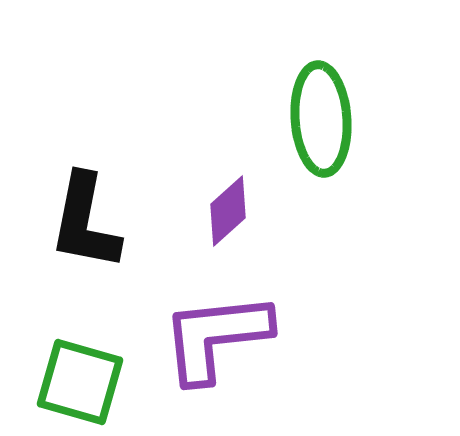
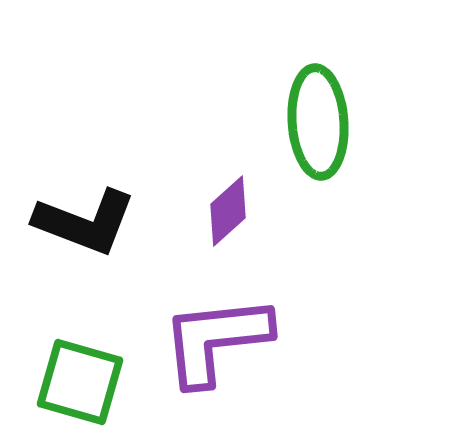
green ellipse: moved 3 px left, 3 px down
black L-shape: rotated 80 degrees counterclockwise
purple L-shape: moved 3 px down
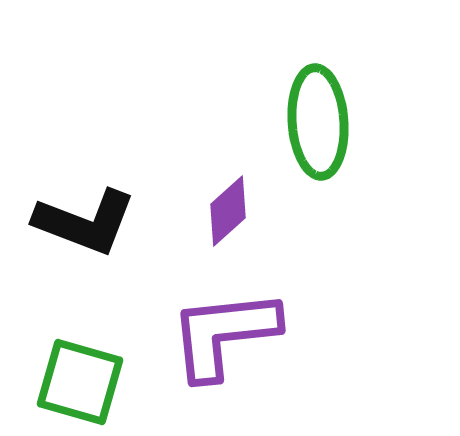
purple L-shape: moved 8 px right, 6 px up
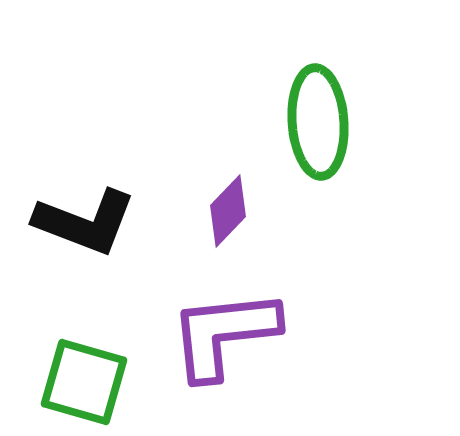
purple diamond: rotated 4 degrees counterclockwise
green square: moved 4 px right
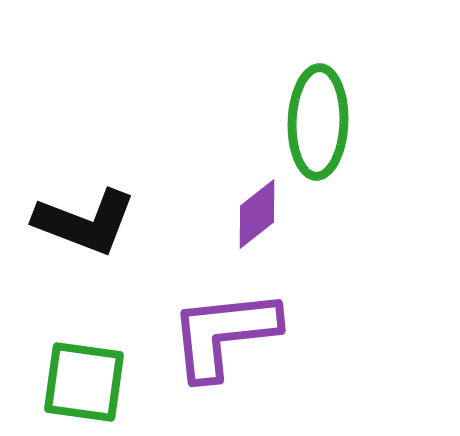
green ellipse: rotated 6 degrees clockwise
purple diamond: moved 29 px right, 3 px down; rotated 8 degrees clockwise
green square: rotated 8 degrees counterclockwise
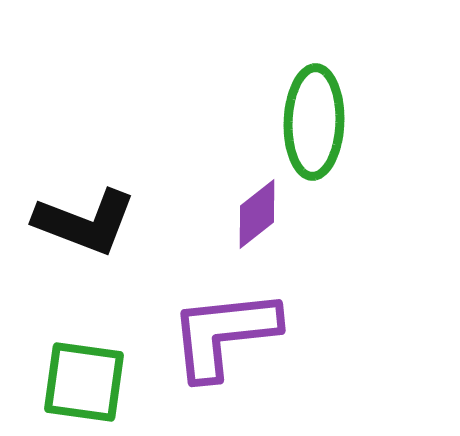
green ellipse: moved 4 px left
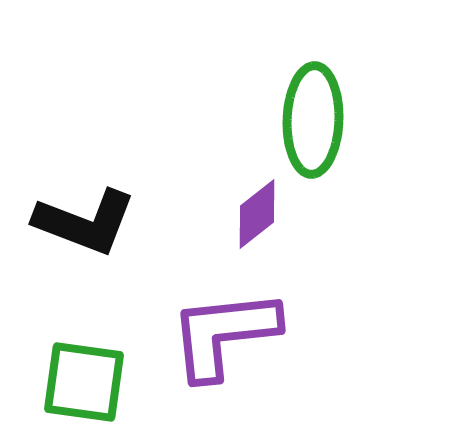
green ellipse: moved 1 px left, 2 px up
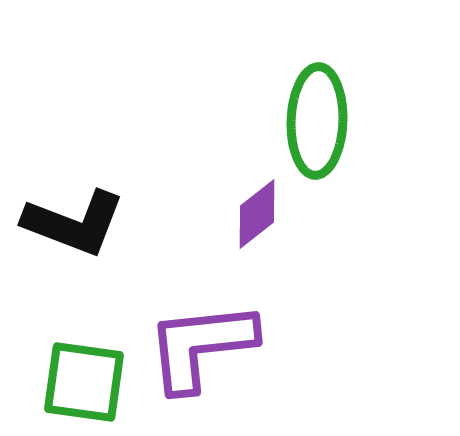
green ellipse: moved 4 px right, 1 px down
black L-shape: moved 11 px left, 1 px down
purple L-shape: moved 23 px left, 12 px down
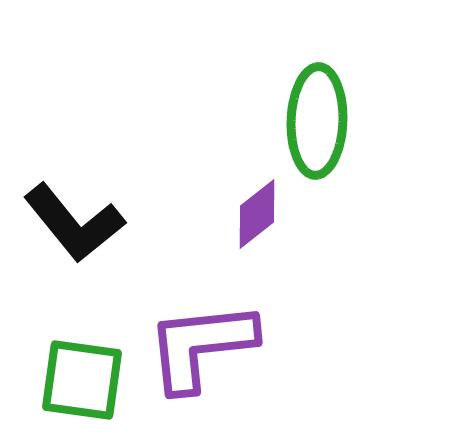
black L-shape: rotated 30 degrees clockwise
green square: moved 2 px left, 2 px up
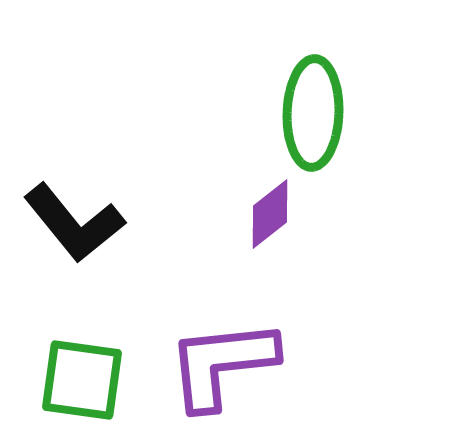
green ellipse: moved 4 px left, 8 px up
purple diamond: moved 13 px right
purple L-shape: moved 21 px right, 18 px down
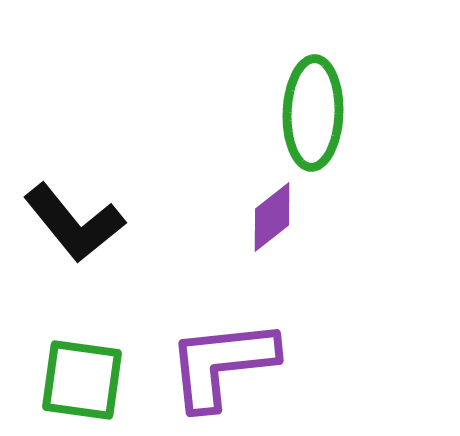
purple diamond: moved 2 px right, 3 px down
